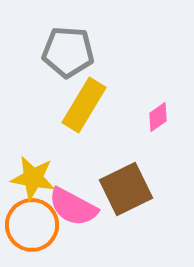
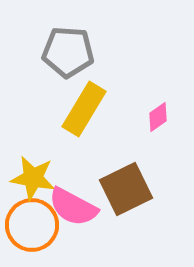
yellow rectangle: moved 4 px down
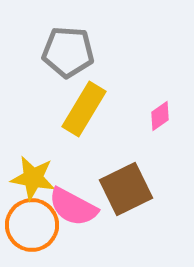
pink diamond: moved 2 px right, 1 px up
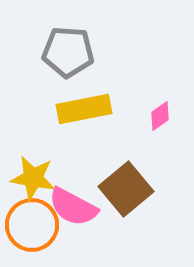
yellow rectangle: rotated 48 degrees clockwise
brown square: rotated 14 degrees counterclockwise
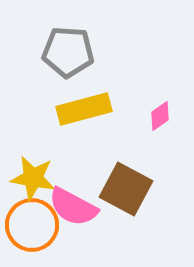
yellow rectangle: rotated 4 degrees counterclockwise
brown square: rotated 22 degrees counterclockwise
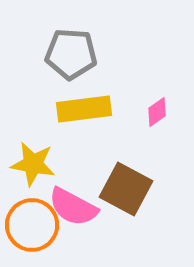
gray pentagon: moved 3 px right, 2 px down
yellow rectangle: rotated 8 degrees clockwise
pink diamond: moved 3 px left, 4 px up
yellow star: moved 14 px up
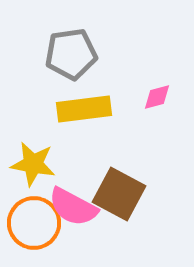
gray pentagon: rotated 12 degrees counterclockwise
pink diamond: moved 15 px up; rotated 20 degrees clockwise
brown square: moved 7 px left, 5 px down
orange circle: moved 2 px right, 2 px up
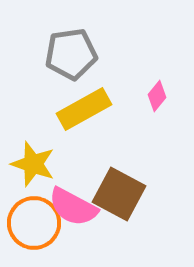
pink diamond: moved 1 px up; rotated 36 degrees counterclockwise
yellow rectangle: rotated 22 degrees counterclockwise
yellow star: rotated 9 degrees clockwise
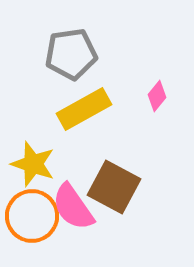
brown square: moved 5 px left, 7 px up
pink semicircle: rotated 27 degrees clockwise
orange circle: moved 2 px left, 7 px up
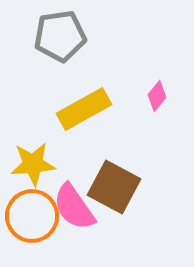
gray pentagon: moved 11 px left, 18 px up
yellow star: rotated 24 degrees counterclockwise
pink semicircle: moved 1 px right
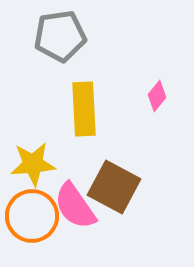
yellow rectangle: rotated 64 degrees counterclockwise
pink semicircle: moved 1 px right, 1 px up
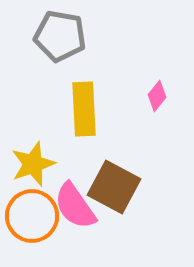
gray pentagon: rotated 18 degrees clockwise
yellow star: rotated 15 degrees counterclockwise
